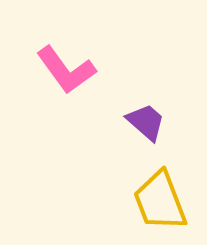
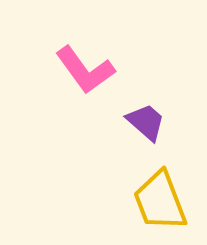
pink L-shape: moved 19 px right
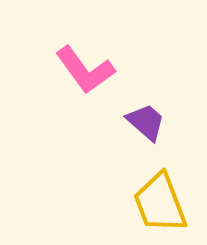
yellow trapezoid: moved 2 px down
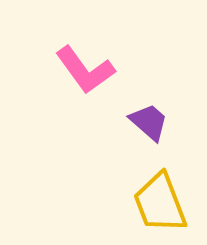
purple trapezoid: moved 3 px right
